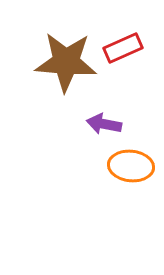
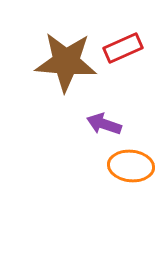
purple arrow: rotated 8 degrees clockwise
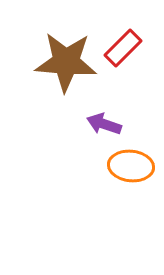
red rectangle: rotated 21 degrees counterclockwise
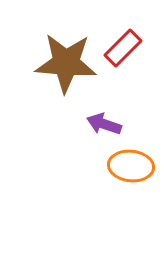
brown star: moved 1 px down
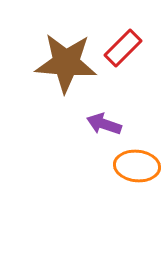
orange ellipse: moved 6 px right
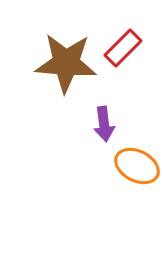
purple arrow: rotated 116 degrees counterclockwise
orange ellipse: rotated 21 degrees clockwise
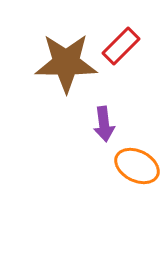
red rectangle: moved 2 px left, 2 px up
brown star: rotated 4 degrees counterclockwise
